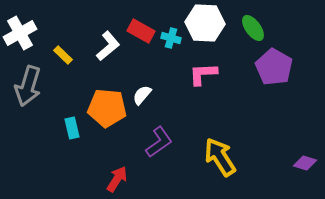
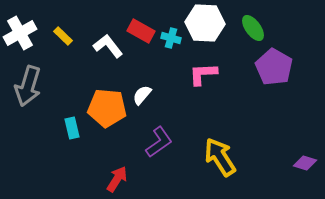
white L-shape: rotated 88 degrees counterclockwise
yellow rectangle: moved 19 px up
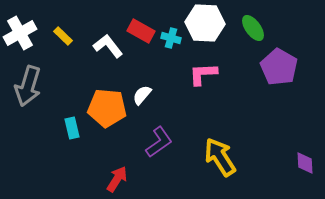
purple pentagon: moved 5 px right
purple diamond: rotated 70 degrees clockwise
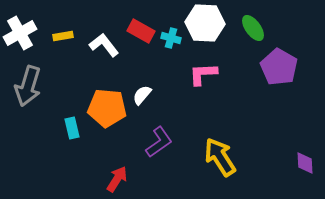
yellow rectangle: rotated 54 degrees counterclockwise
white L-shape: moved 4 px left, 1 px up
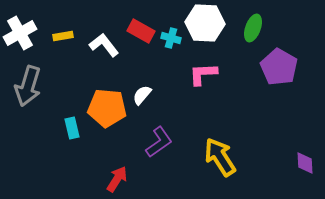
green ellipse: rotated 56 degrees clockwise
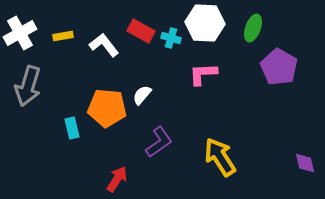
purple diamond: rotated 10 degrees counterclockwise
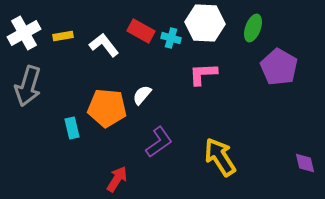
white cross: moved 4 px right
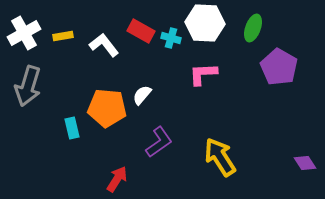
purple diamond: rotated 20 degrees counterclockwise
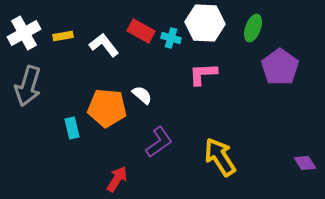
purple pentagon: moved 1 px right; rotated 6 degrees clockwise
white semicircle: rotated 90 degrees clockwise
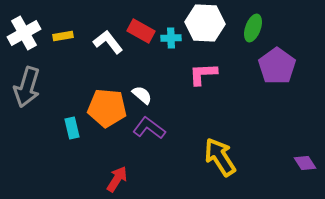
cyan cross: rotated 18 degrees counterclockwise
white L-shape: moved 4 px right, 3 px up
purple pentagon: moved 3 px left, 1 px up
gray arrow: moved 1 px left, 1 px down
purple L-shape: moved 10 px left, 14 px up; rotated 108 degrees counterclockwise
